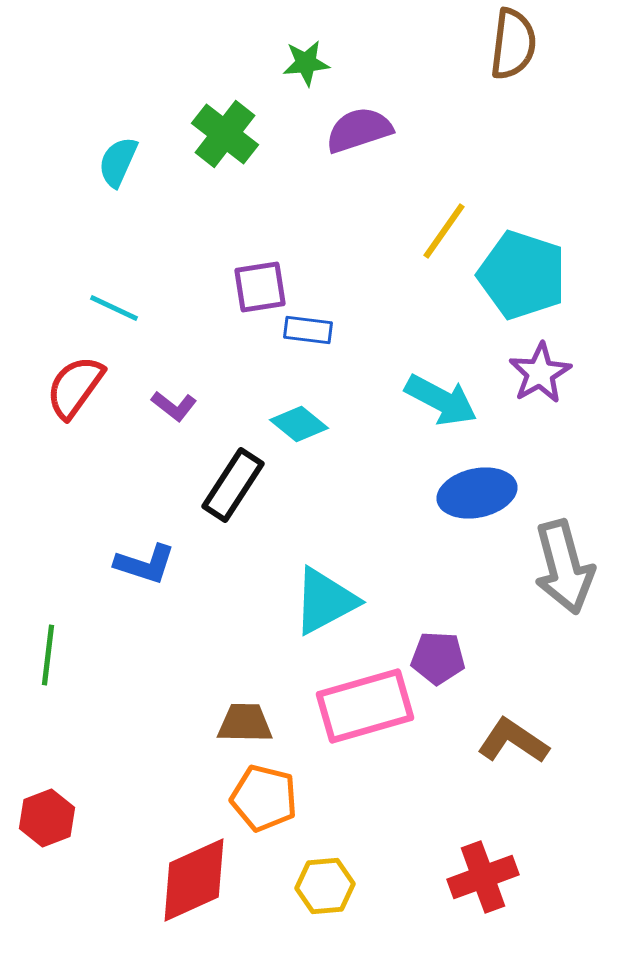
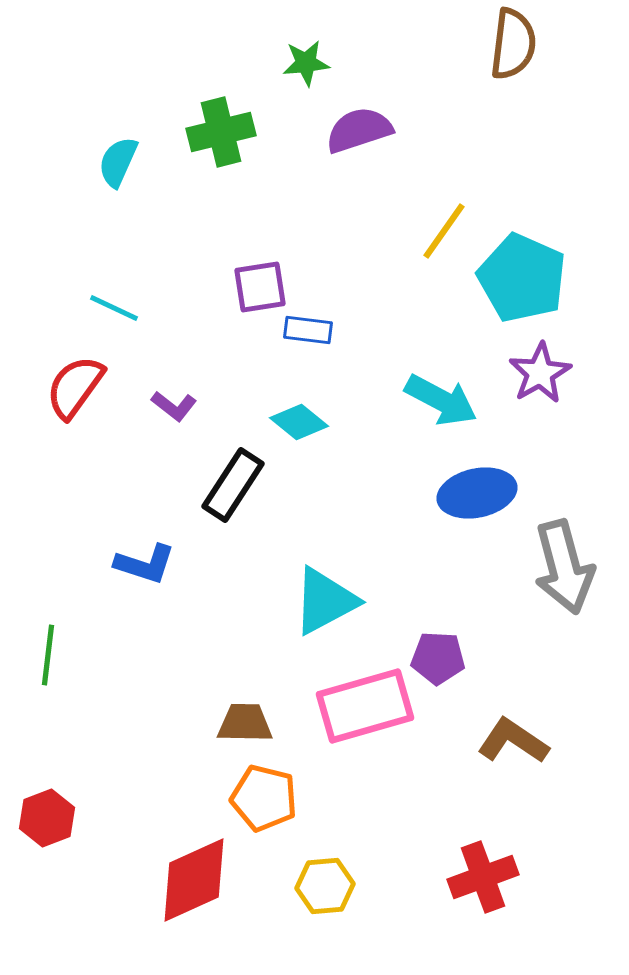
green cross: moved 4 px left, 2 px up; rotated 38 degrees clockwise
cyan pentagon: moved 3 px down; rotated 6 degrees clockwise
cyan diamond: moved 2 px up
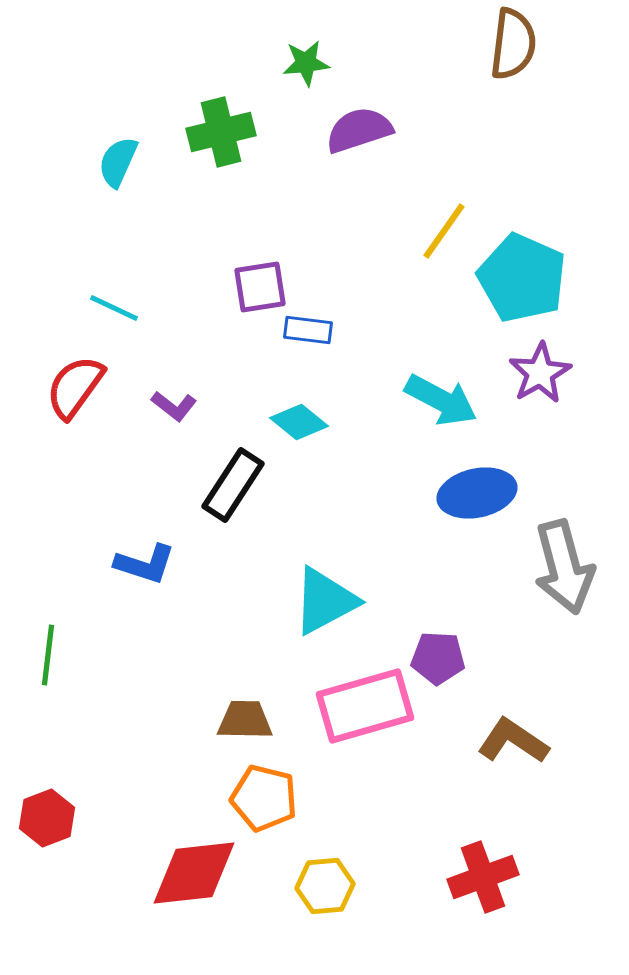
brown trapezoid: moved 3 px up
red diamond: moved 7 px up; rotated 18 degrees clockwise
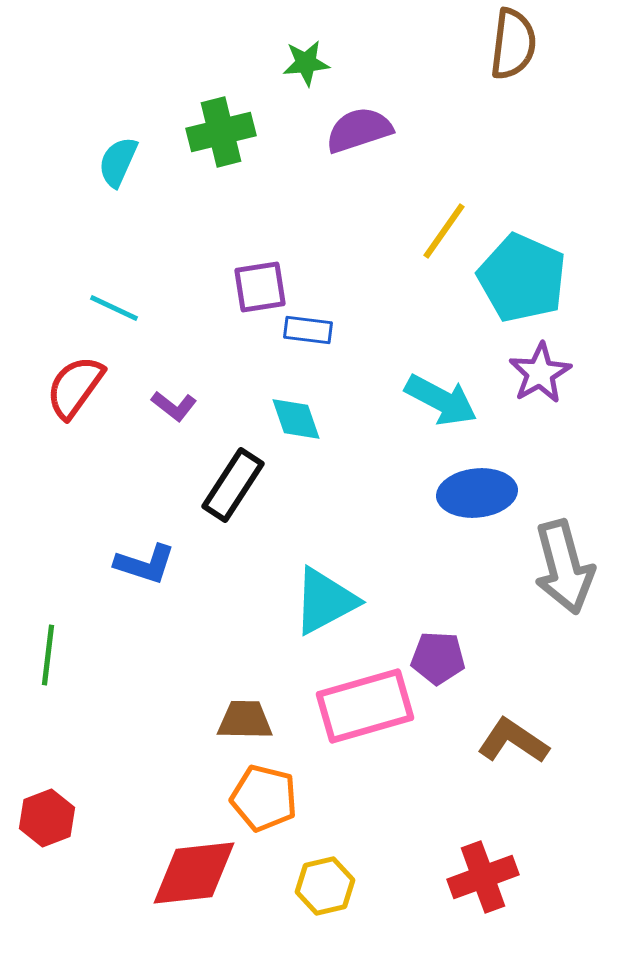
cyan diamond: moved 3 px left, 3 px up; rotated 32 degrees clockwise
blue ellipse: rotated 6 degrees clockwise
yellow hexagon: rotated 8 degrees counterclockwise
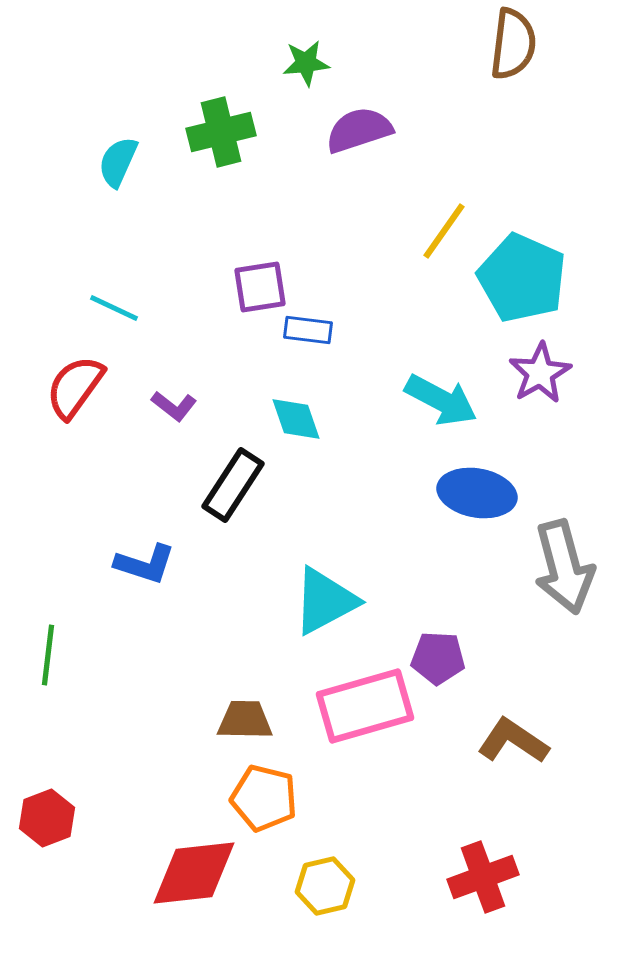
blue ellipse: rotated 16 degrees clockwise
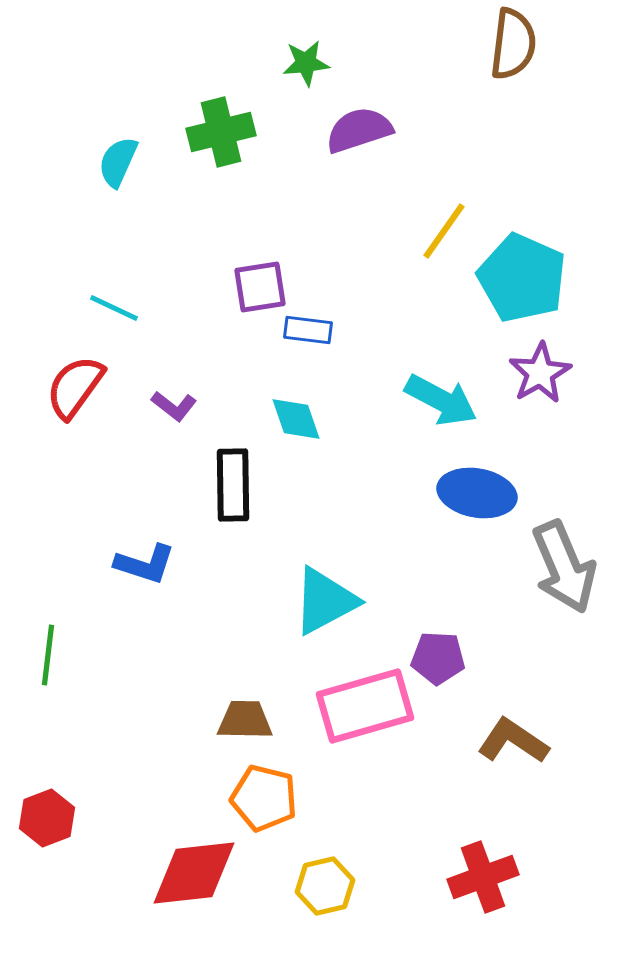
black rectangle: rotated 34 degrees counterclockwise
gray arrow: rotated 8 degrees counterclockwise
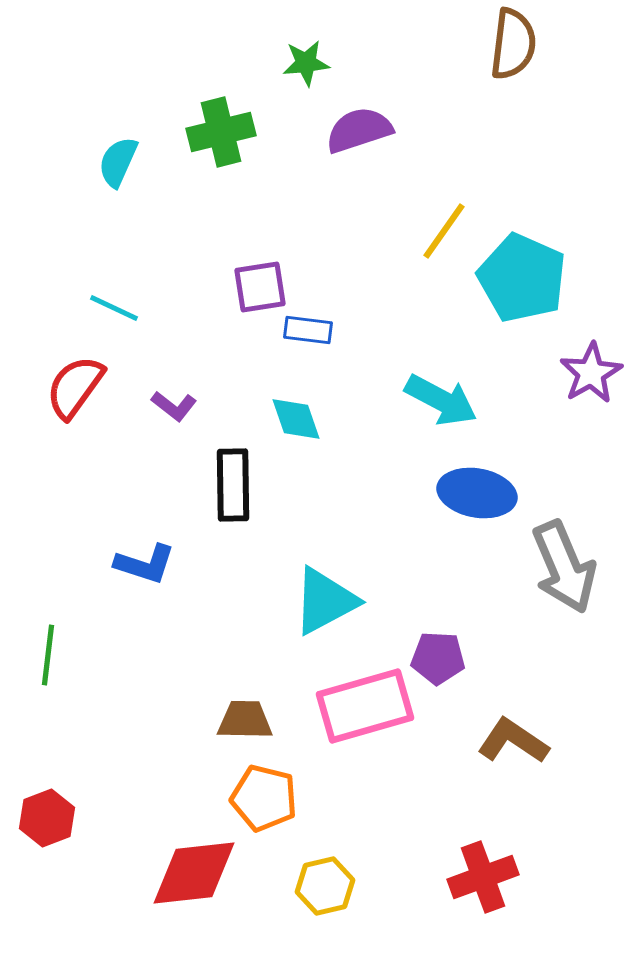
purple star: moved 51 px right
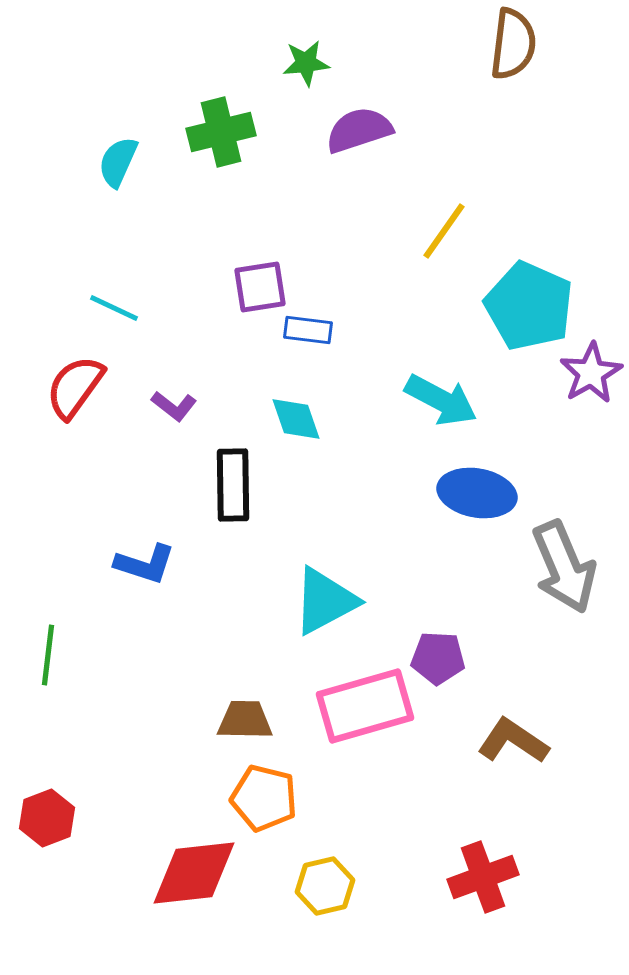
cyan pentagon: moved 7 px right, 28 px down
